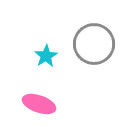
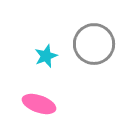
cyan star: rotated 10 degrees clockwise
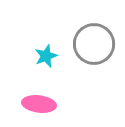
pink ellipse: rotated 12 degrees counterclockwise
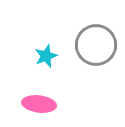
gray circle: moved 2 px right, 1 px down
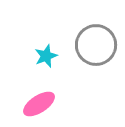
pink ellipse: rotated 40 degrees counterclockwise
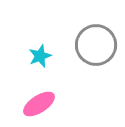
cyan star: moved 6 px left
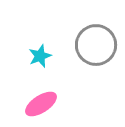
pink ellipse: moved 2 px right
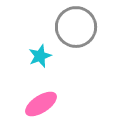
gray circle: moved 20 px left, 18 px up
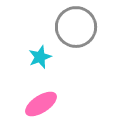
cyan star: moved 1 px down
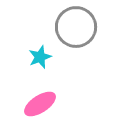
pink ellipse: moved 1 px left
